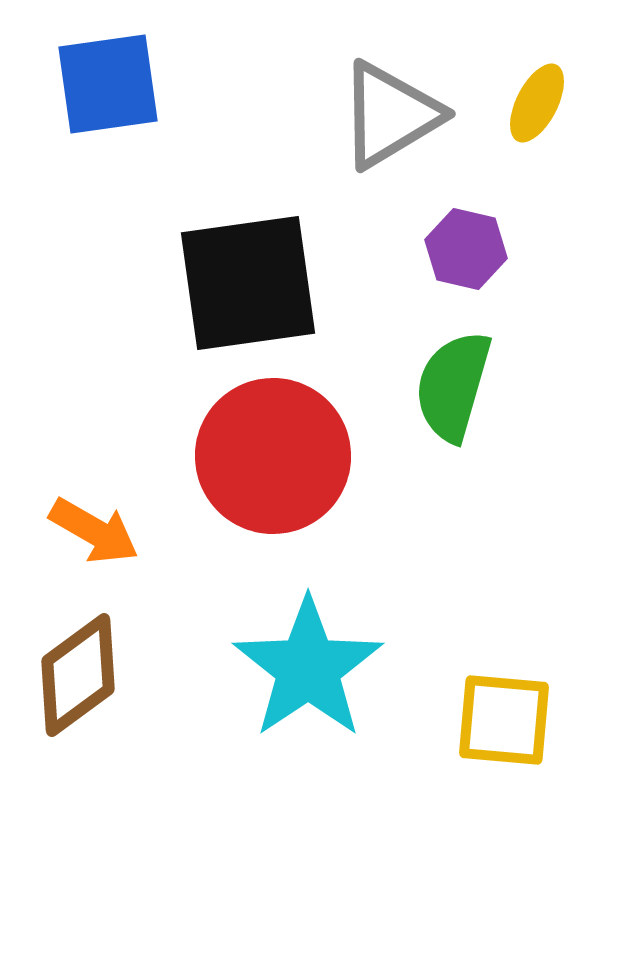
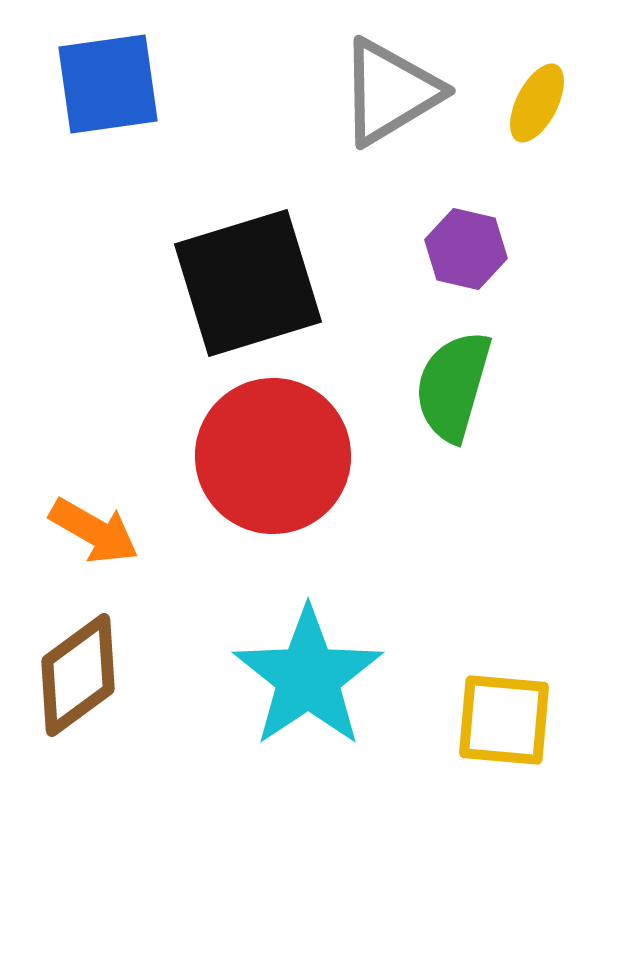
gray triangle: moved 23 px up
black square: rotated 9 degrees counterclockwise
cyan star: moved 9 px down
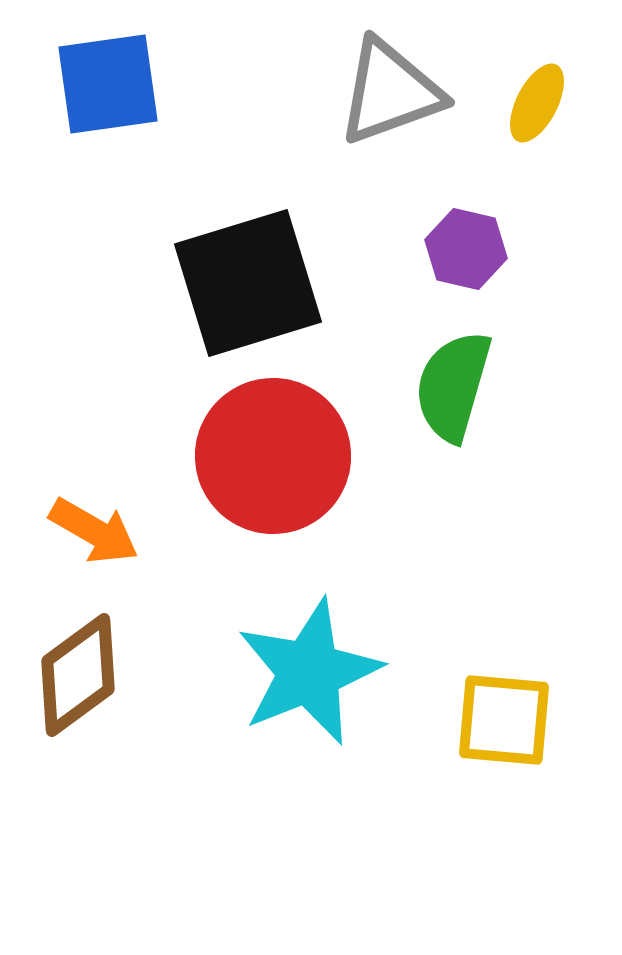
gray triangle: rotated 11 degrees clockwise
cyan star: moved 1 px right, 5 px up; rotated 12 degrees clockwise
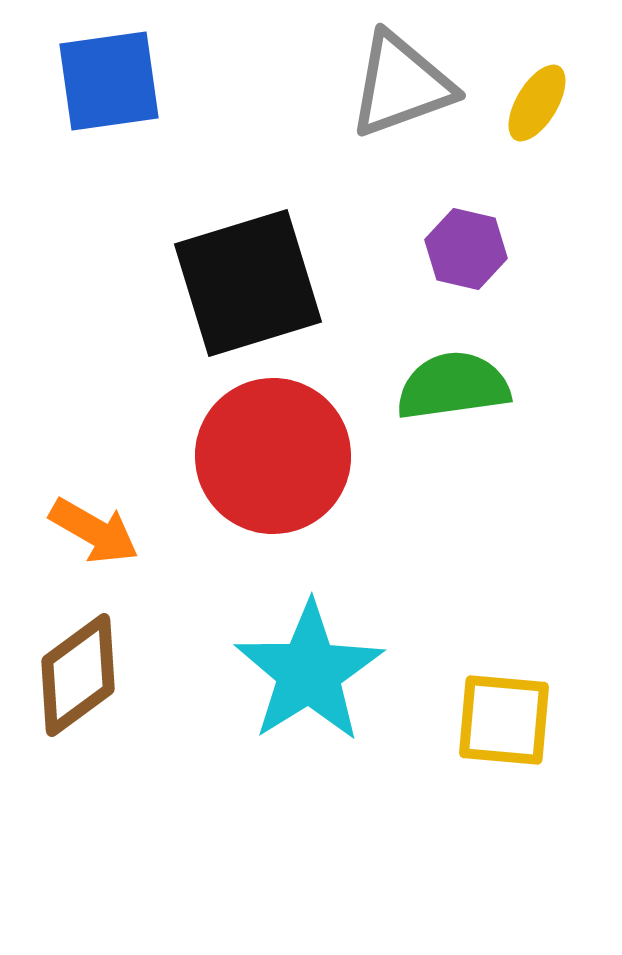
blue square: moved 1 px right, 3 px up
gray triangle: moved 11 px right, 7 px up
yellow ellipse: rotated 4 degrees clockwise
green semicircle: rotated 66 degrees clockwise
cyan star: rotated 10 degrees counterclockwise
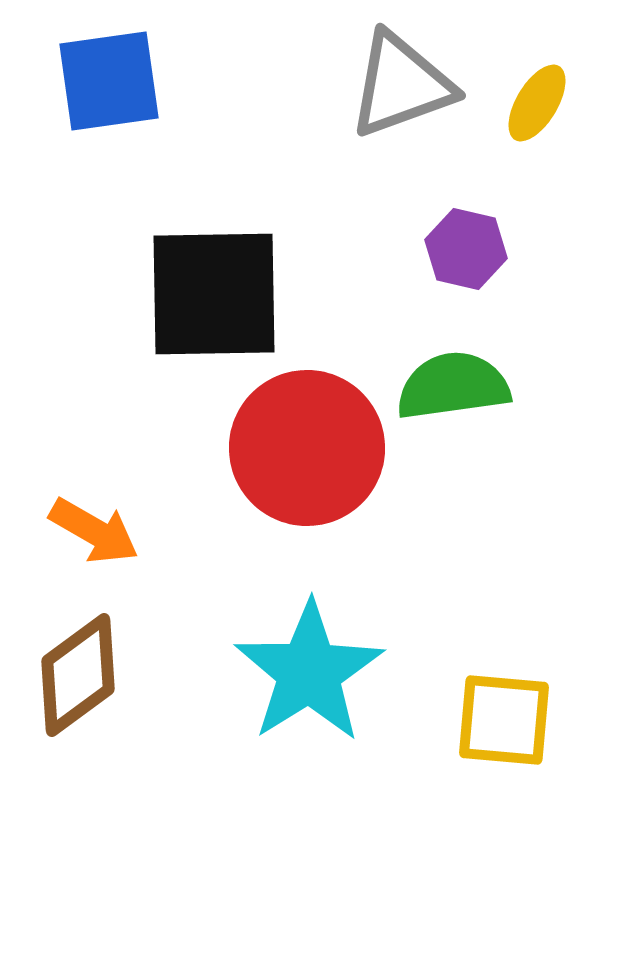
black square: moved 34 px left, 11 px down; rotated 16 degrees clockwise
red circle: moved 34 px right, 8 px up
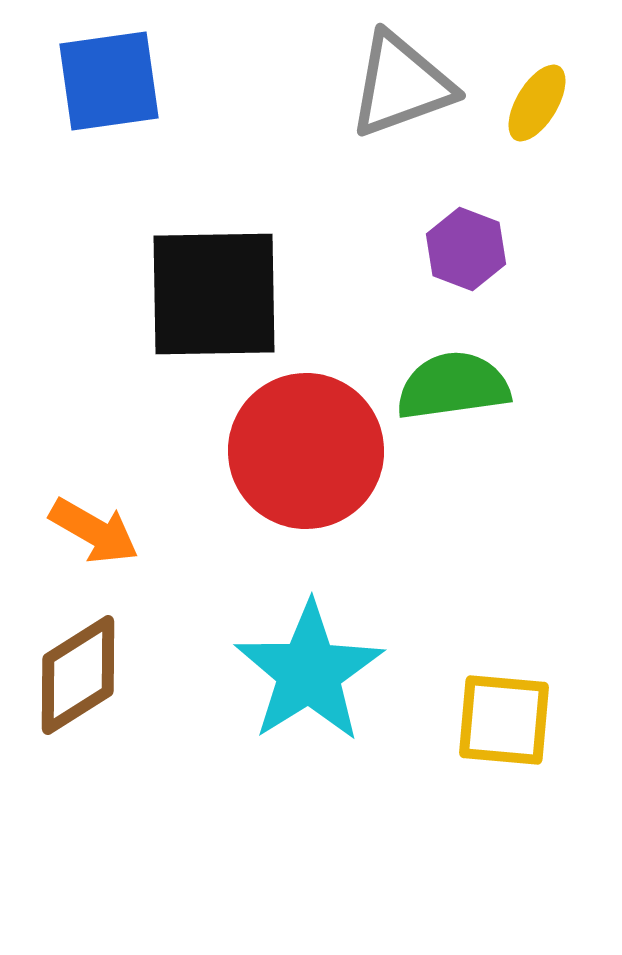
purple hexagon: rotated 8 degrees clockwise
red circle: moved 1 px left, 3 px down
brown diamond: rotated 4 degrees clockwise
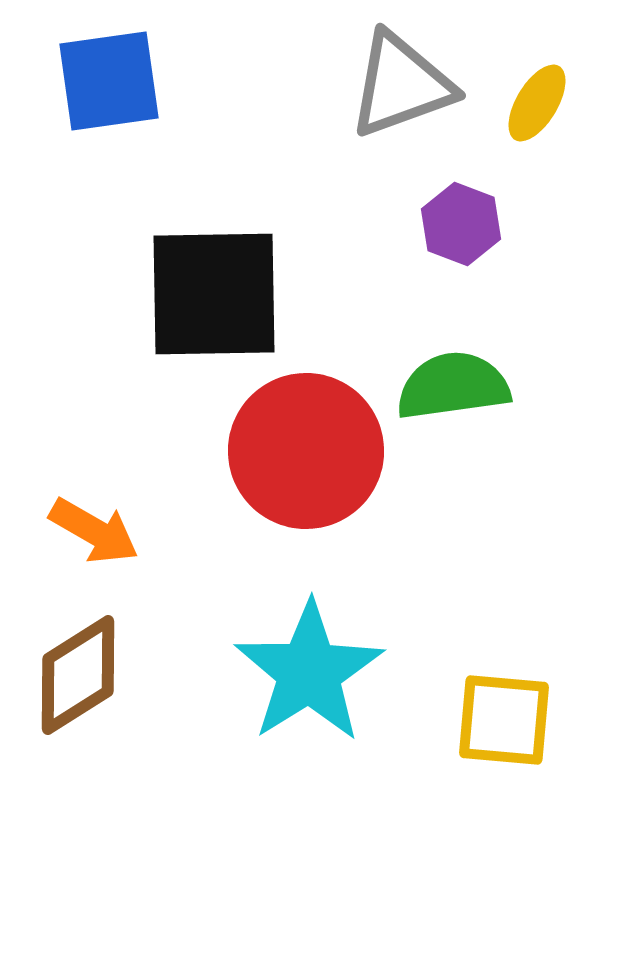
purple hexagon: moved 5 px left, 25 px up
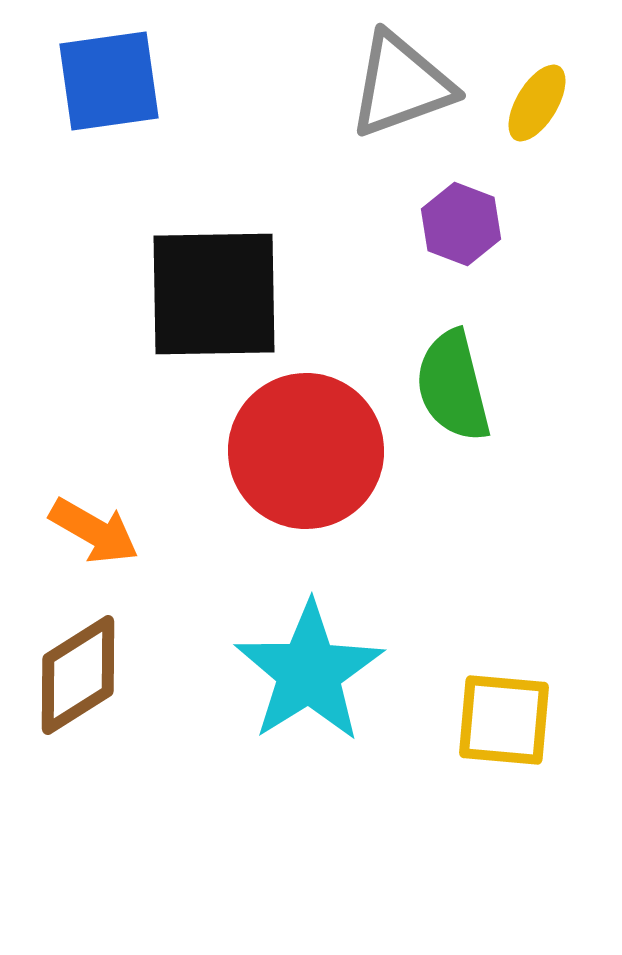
green semicircle: rotated 96 degrees counterclockwise
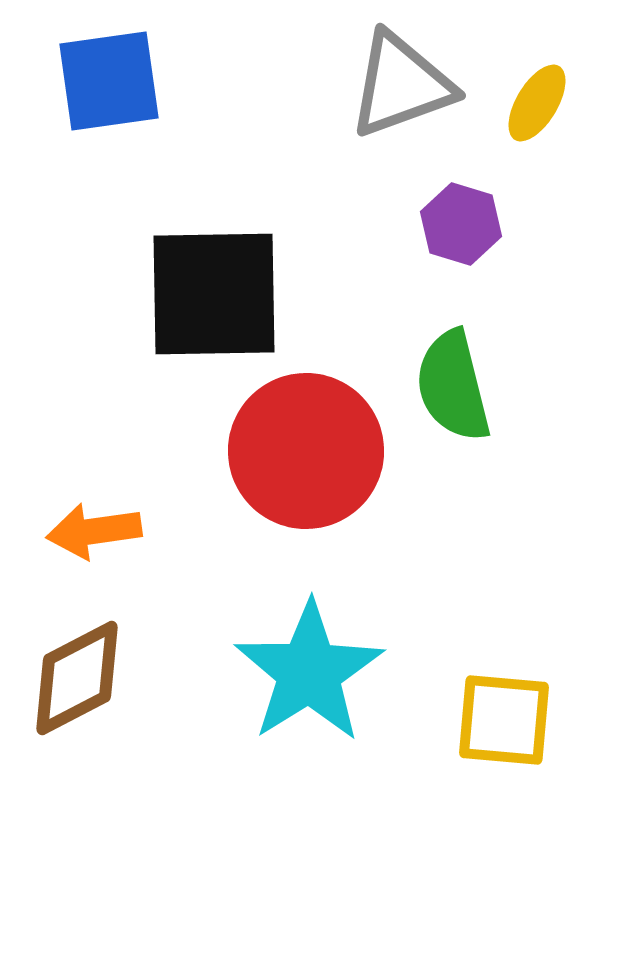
purple hexagon: rotated 4 degrees counterclockwise
orange arrow: rotated 142 degrees clockwise
brown diamond: moved 1 px left, 3 px down; rotated 5 degrees clockwise
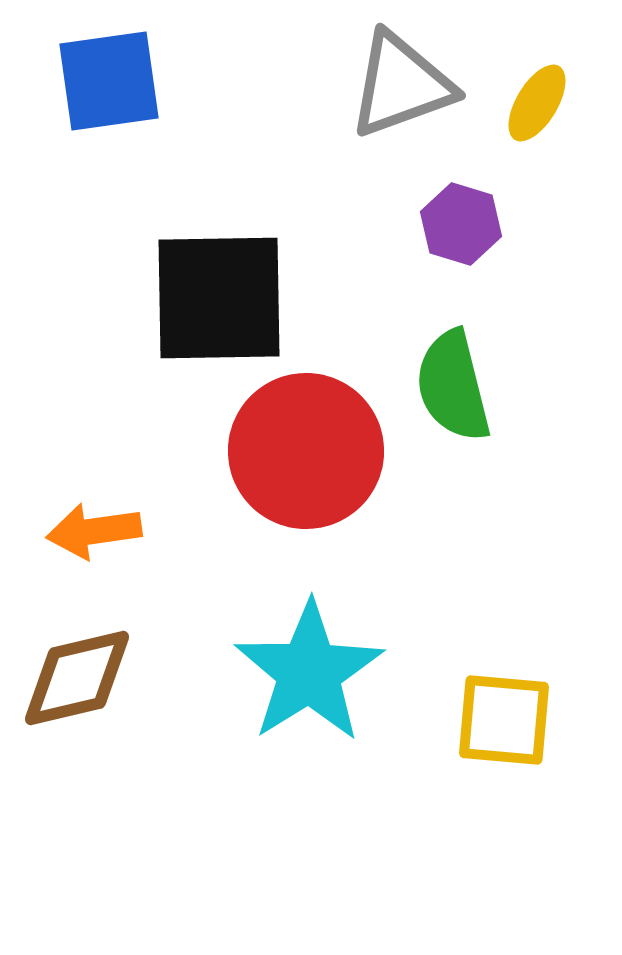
black square: moved 5 px right, 4 px down
brown diamond: rotated 14 degrees clockwise
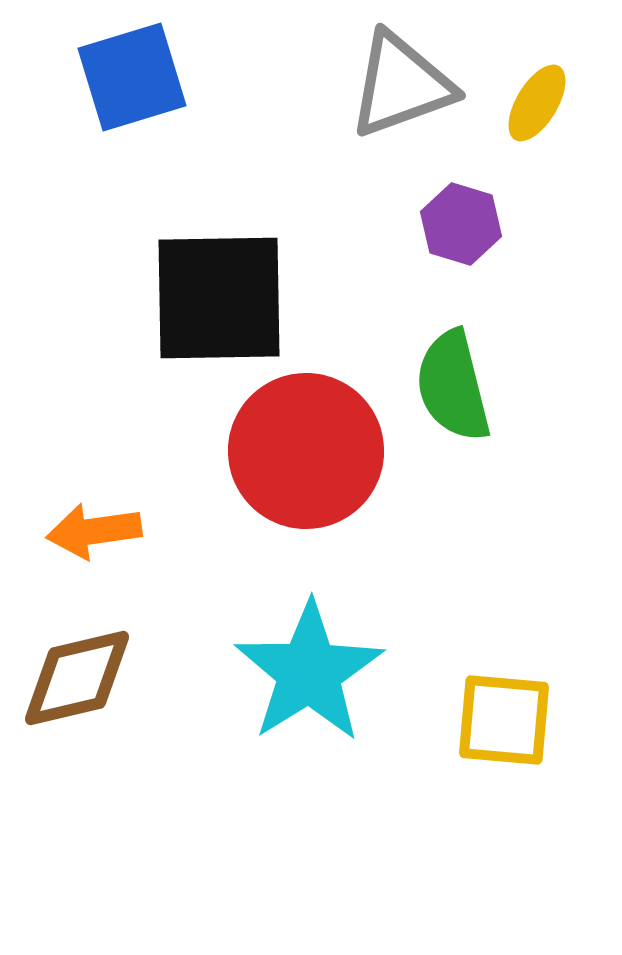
blue square: moved 23 px right, 4 px up; rotated 9 degrees counterclockwise
